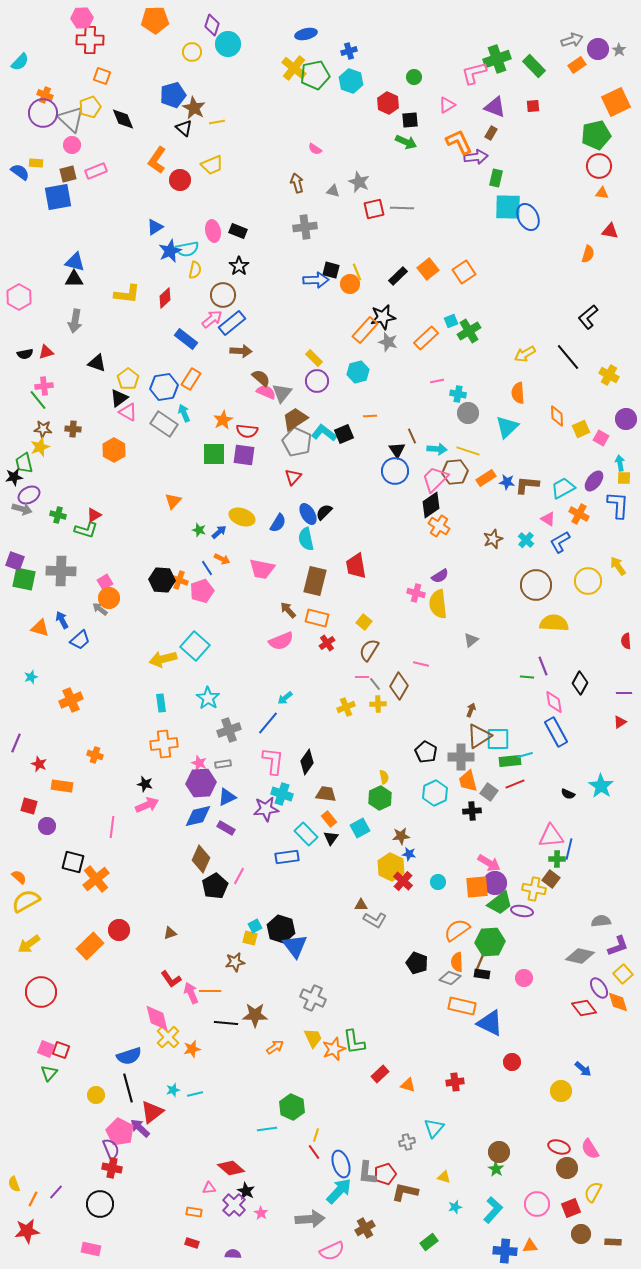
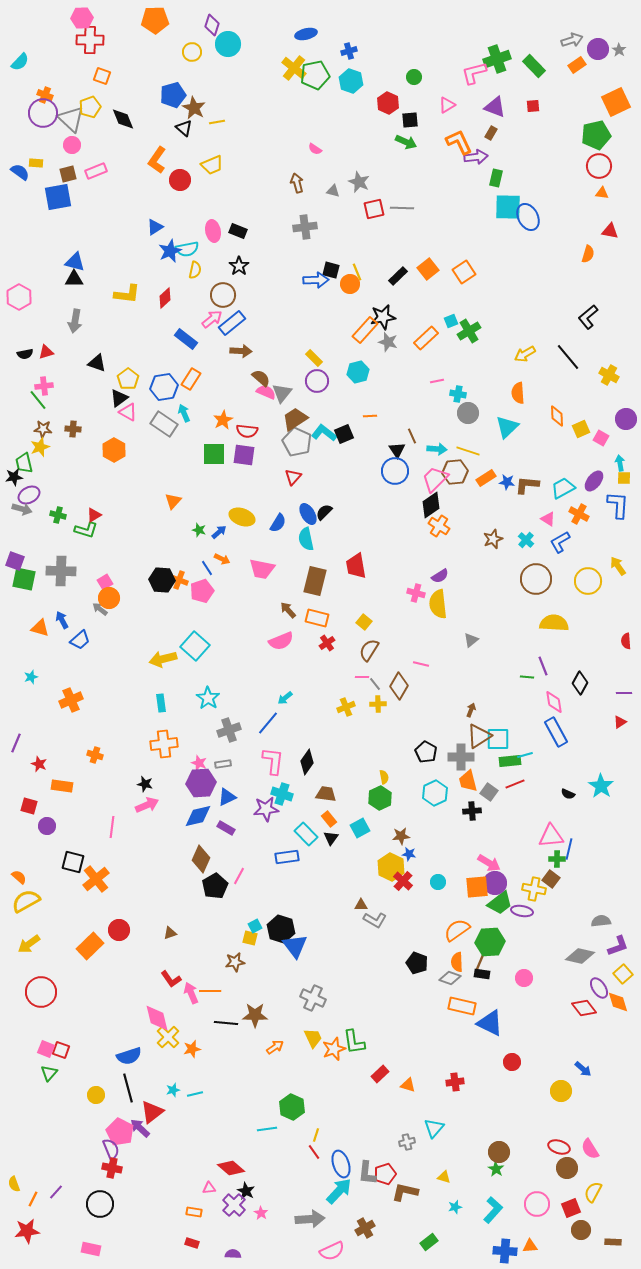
brown circle at (536, 585): moved 6 px up
brown circle at (581, 1234): moved 4 px up
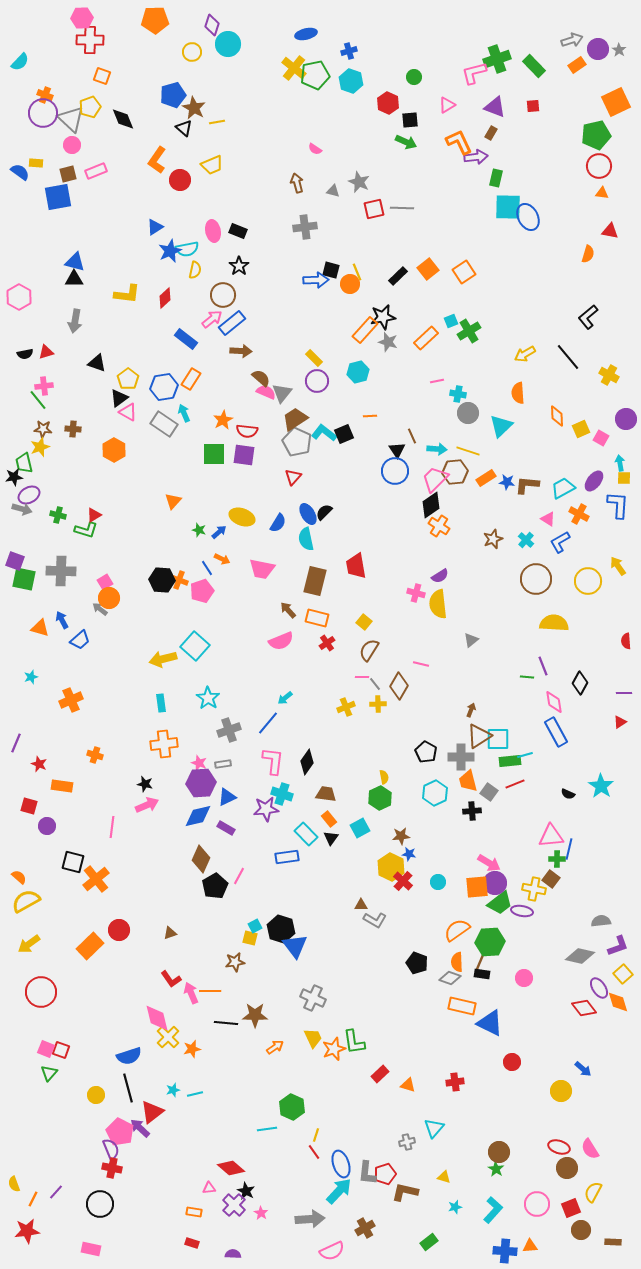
cyan triangle at (507, 427): moved 6 px left, 1 px up
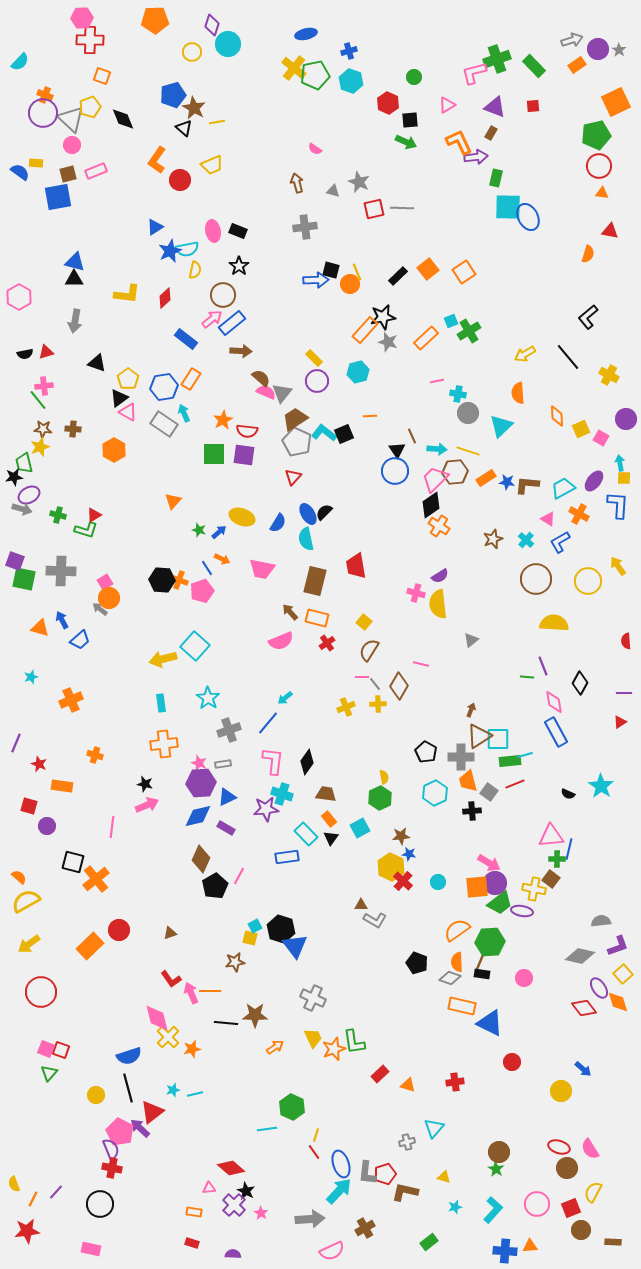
brown arrow at (288, 610): moved 2 px right, 2 px down
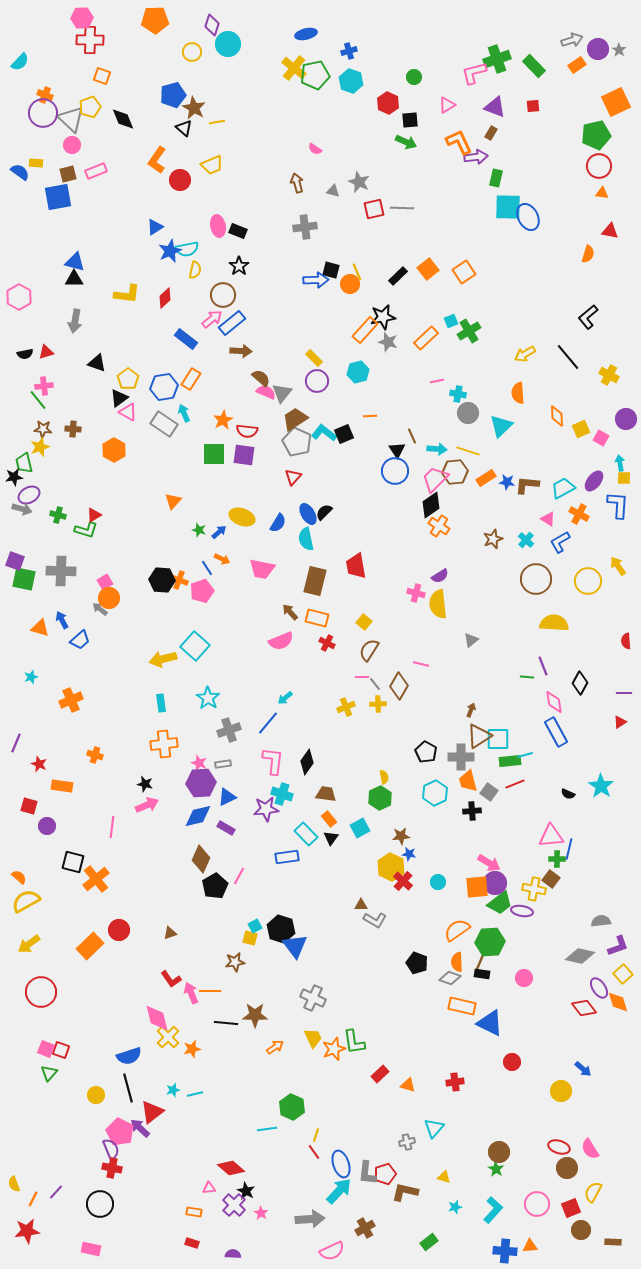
pink ellipse at (213, 231): moved 5 px right, 5 px up
red cross at (327, 643): rotated 28 degrees counterclockwise
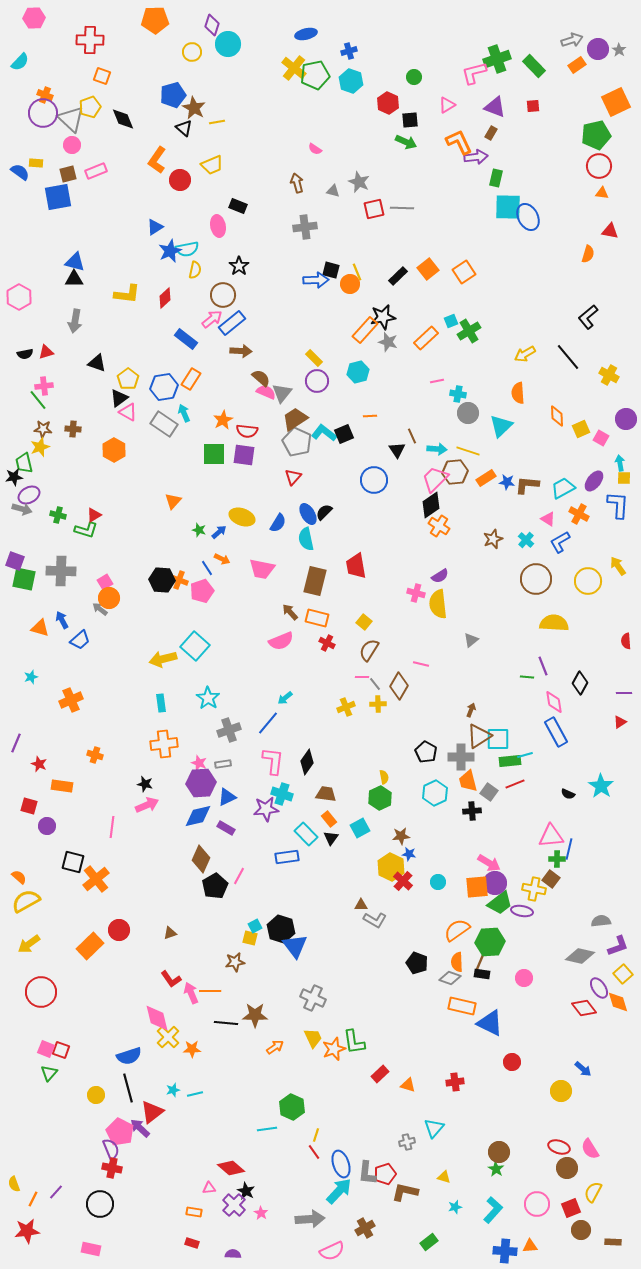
pink hexagon at (82, 18): moved 48 px left
black rectangle at (238, 231): moved 25 px up
blue circle at (395, 471): moved 21 px left, 9 px down
orange star at (192, 1049): rotated 12 degrees clockwise
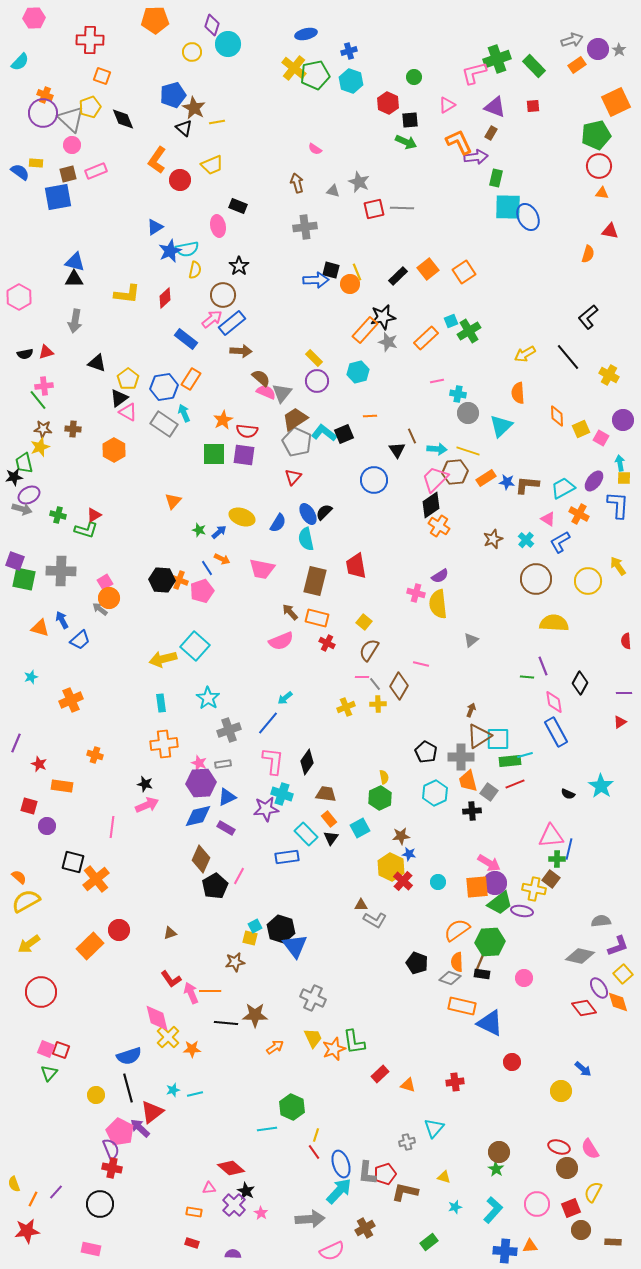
purple circle at (626, 419): moved 3 px left, 1 px down
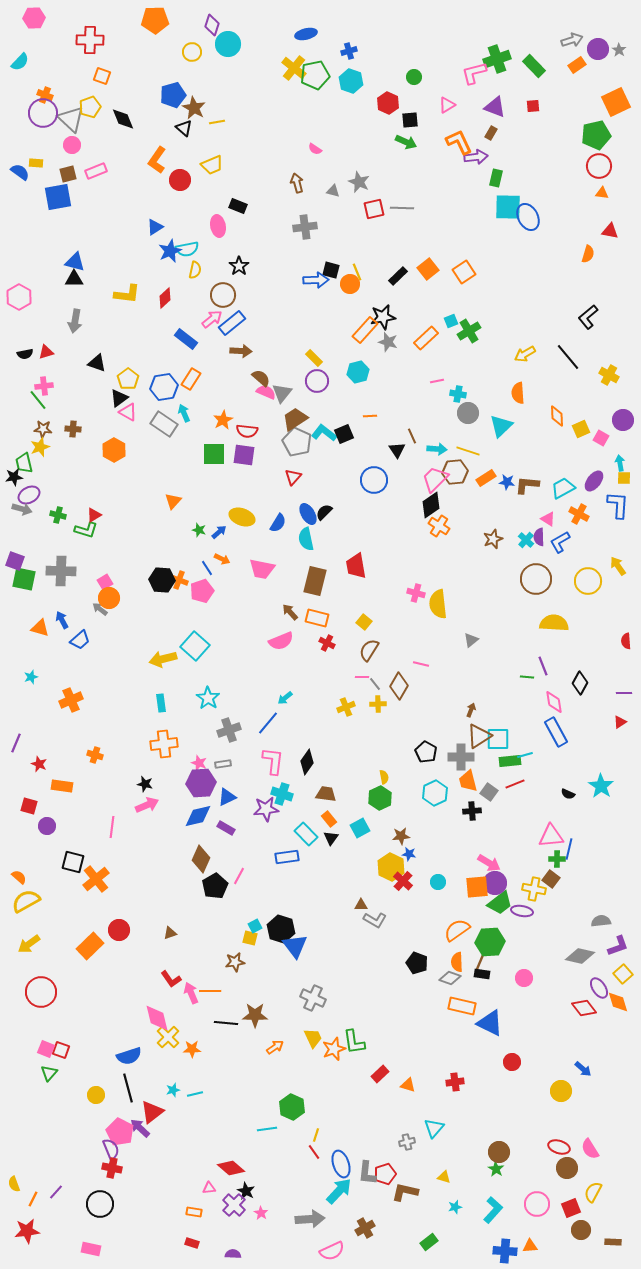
purple semicircle at (440, 576): moved 99 px right, 39 px up; rotated 120 degrees clockwise
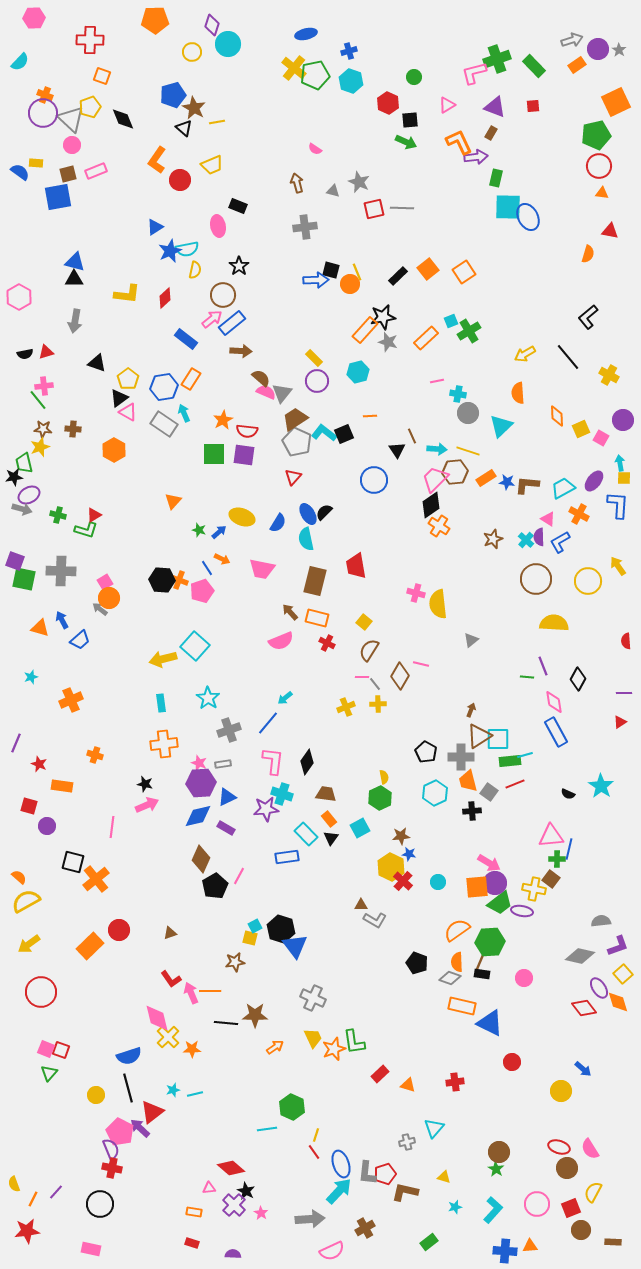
black diamond at (580, 683): moved 2 px left, 4 px up
brown diamond at (399, 686): moved 1 px right, 10 px up
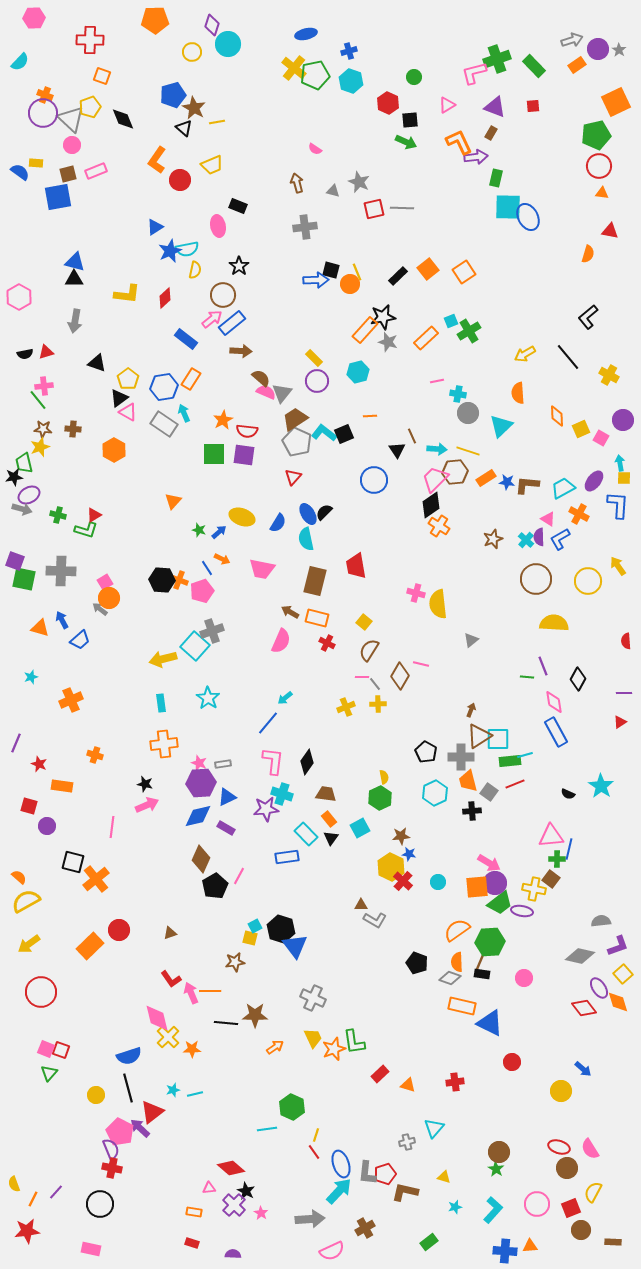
blue L-shape at (560, 542): moved 3 px up
brown arrow at (290, 612): rotated 18 degrees counterclockwise
pink semicircle at (281, 641): rotated 45 degrees counterclockwise
gray cross at (229, 730): moved 17 px left, 99 px up
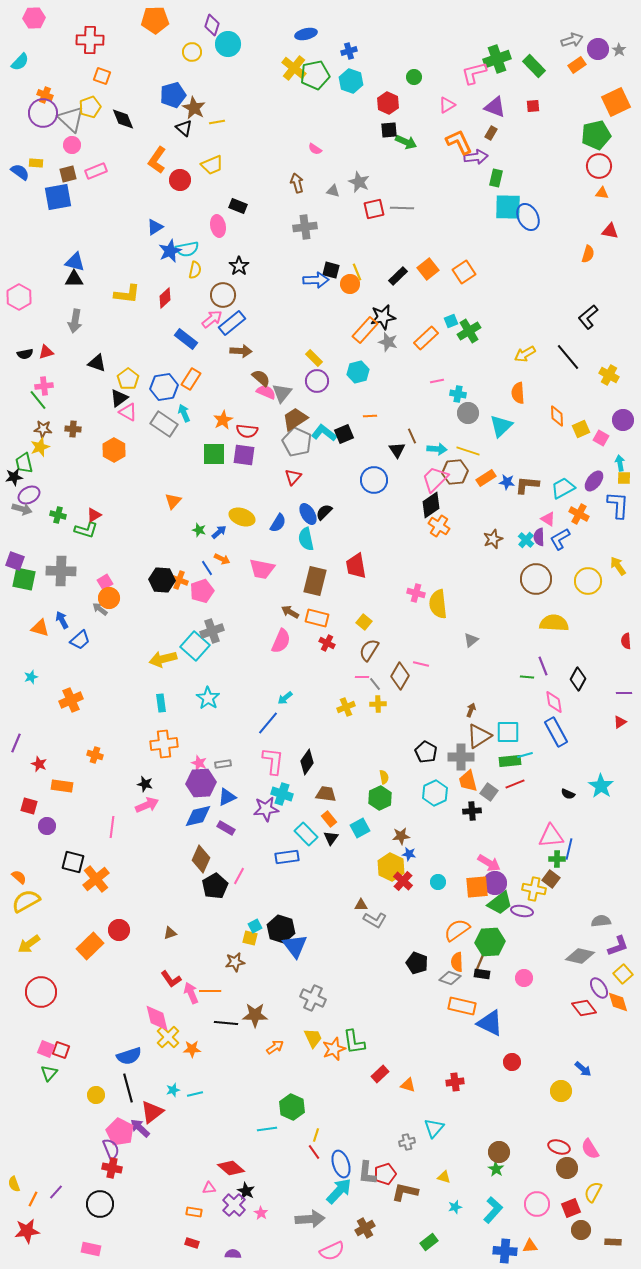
black square at (410, 120): moved 21 px left, 10 px down
cyan square at (498, 739): moved 10 px right, 7 px up
